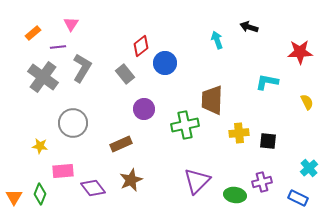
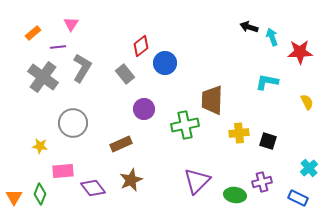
cyan arrow: moved 55 px right, 3 px up
black square: rotated 12 degrees clockwise
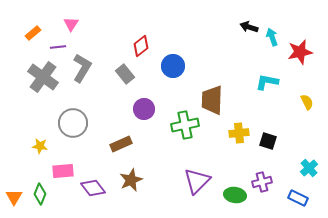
red star: rotated 10 degrees counterclockwise
blue circle: moved 8 px right, 3 px down
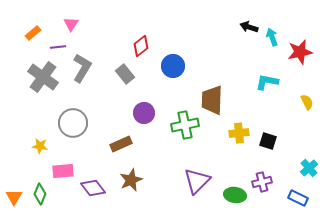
purple circle: moved 4 px down
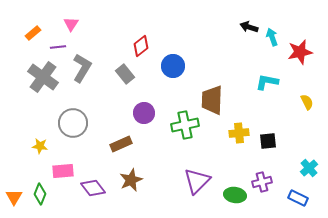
black square: rotated 24 degrees counterclockwise
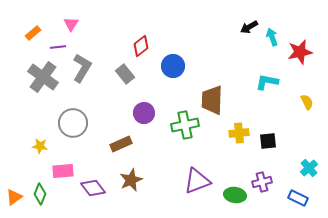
black arrow: rotated 48 degrees counterclockwise
purple triangle: rotated 24 degrees clockwise
orange triangle: rotated 24 degrees clockwise
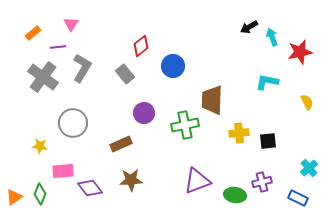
brown star: rotated 20 degrees clockwise
purple diamond: moved 3 px left
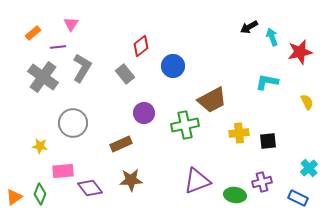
brown trapezoid: rotated 120 degrees counterclockwise
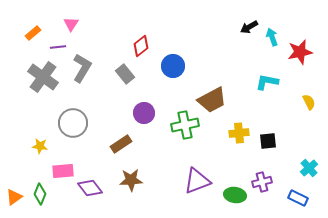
yellow semicircle: moved 2 px right
brown rectangle: rotated 10 degrees counterclockwise
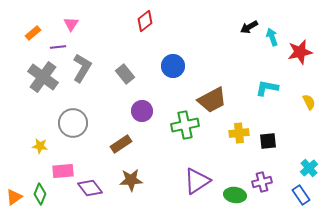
red diamond: moved 4 px right, 25 px up
cyan L-shape: moved 6 px down
purple circle: moved 2 px left, 2 px up
purple triangle: rotated 12 degrees counterclockwise
blue rectangle: moved 3 px right, 3 px up; rotated 30 degrees clockwise
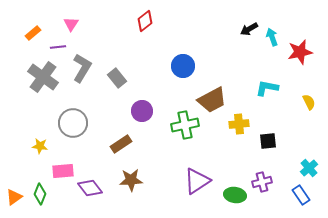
black arrow: moved 2 px down
blue circle: moved 10 px right
gray rectangle: moved 8 px left, 4 px down
yellow cross: moved 9 px up
